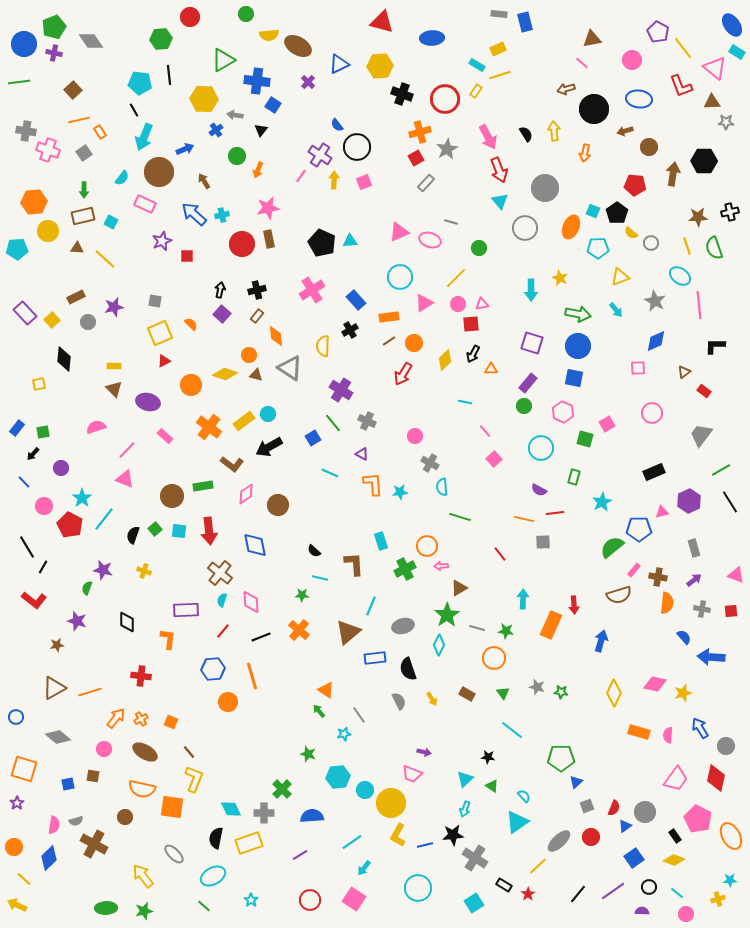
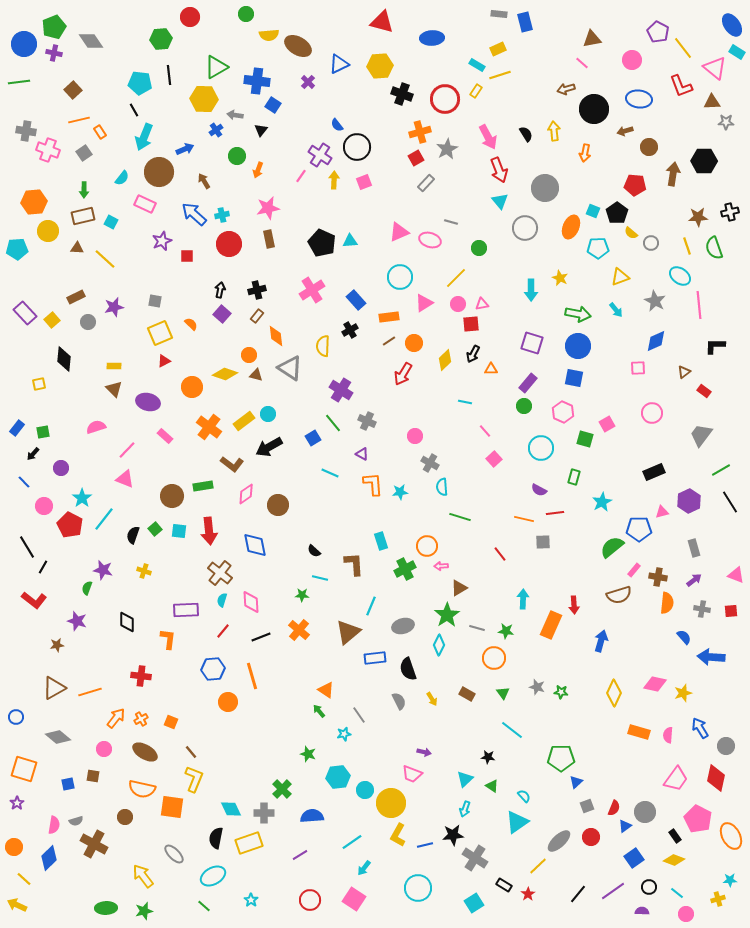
green triangle at (223, 60): moved 7 px left, 7 px down
red circle at (242, 244): moved 13 px left
orange circle at (191, 385): moved 1 px right, 2 px down
brown line at (189, 752): moved 2 px right
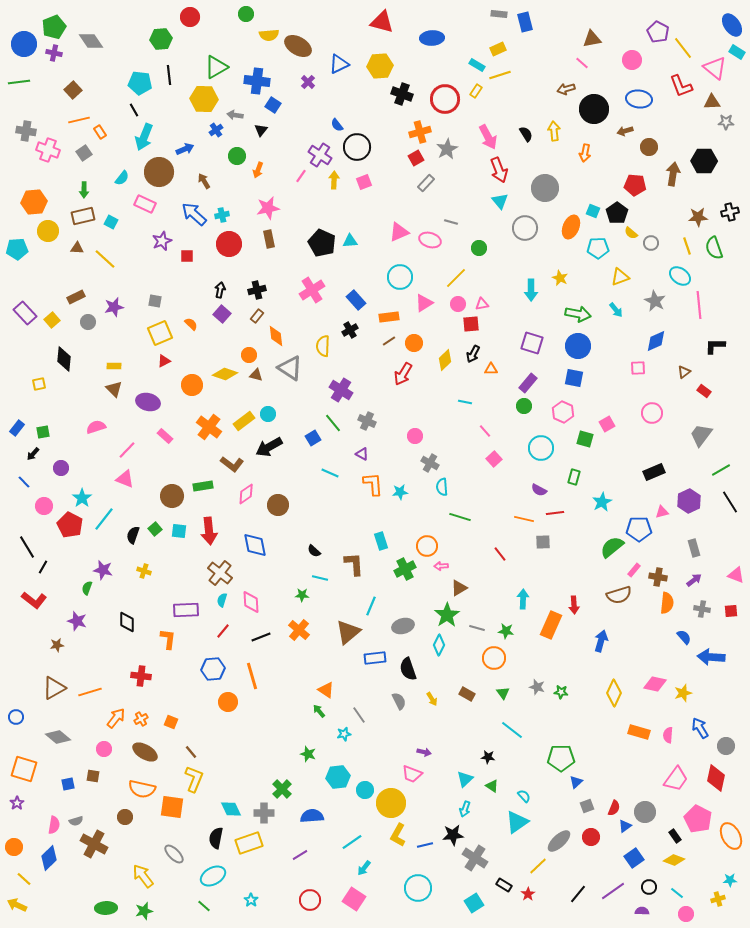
orange circle at (192, 387): moved 2 px up
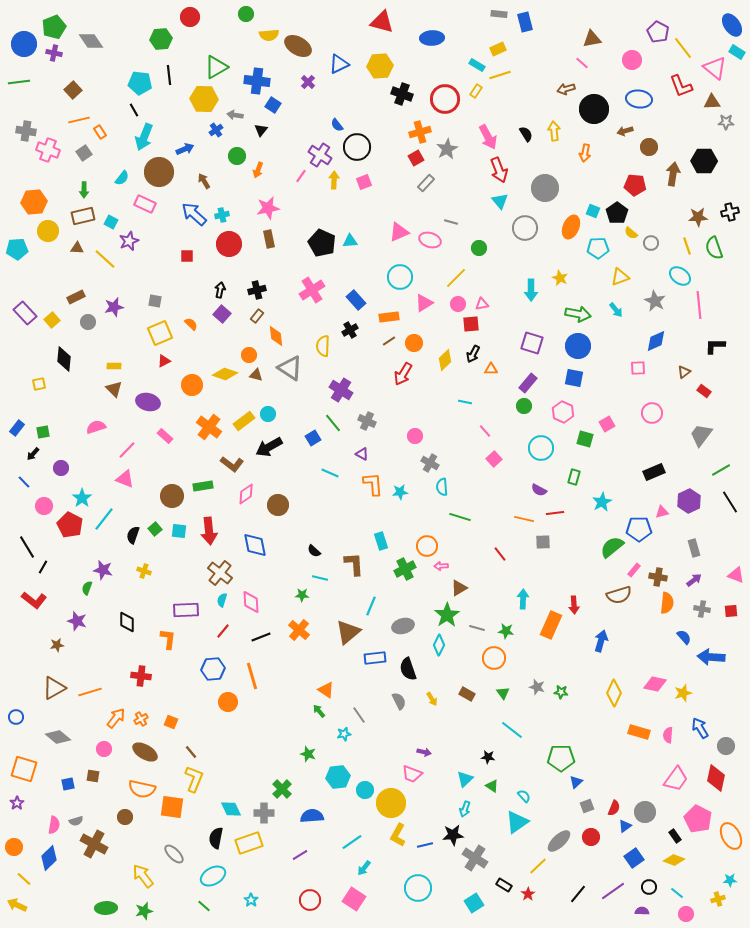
purple star at (162, 241): moved 33 px left
